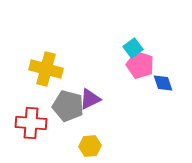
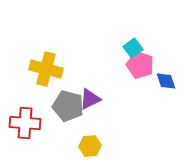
blue diamond: moved 3 px right, 2 px up
red cross: moved 6 px left
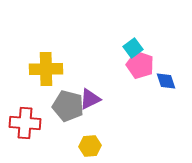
yellow cross: rotated 16 degrees counterclockwise
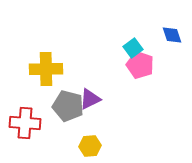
blue diamond: moved 6 px right, 46 px up
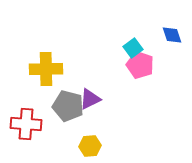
red cross: moved 1 px right, 1 px down
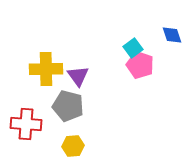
purple triangle: moved 12 px left, 23 px up; rotated 40 degrees counterclockwise
yellow hexagon: moved 17 px left
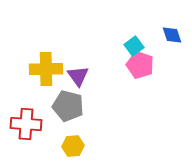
cyan square: moved 1 px right, 2 px up
